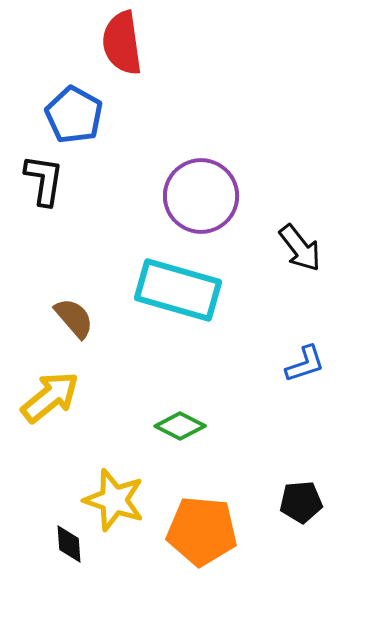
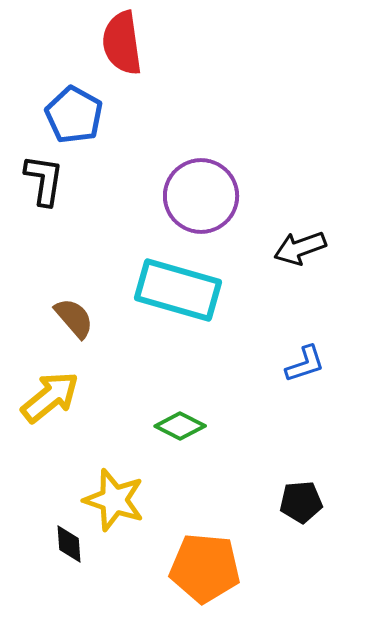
black arrow: rotated 108 degrees clockwise
orange pentagon: moved 3 px right, 37 px down
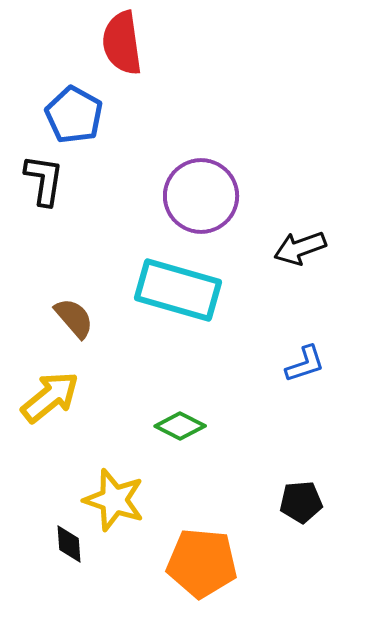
orange pentagon: moved 3 px left, 5 px up
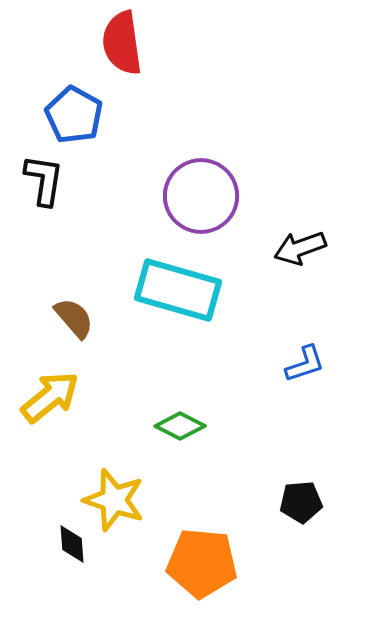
black diamond: moved 3 px right
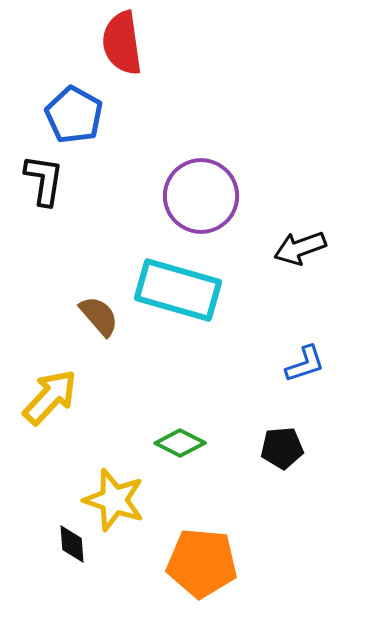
brown semicircle: moved 25 px right, 2 px up
yellow arrow: rotated 8 degrees counterclockwise
green diamond: moved 17 px down
black pentagon: moved 19 px left, 54 px up
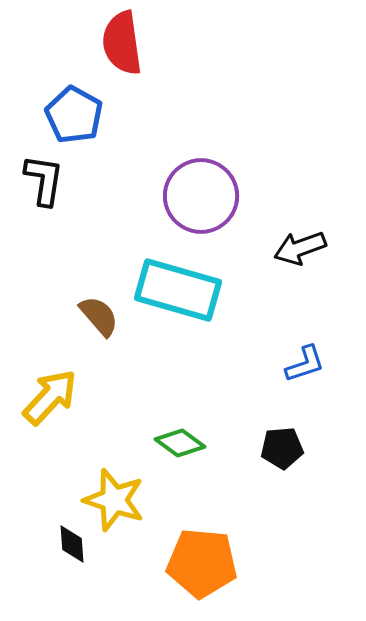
green diamond: rotated 9 degrees clockwise
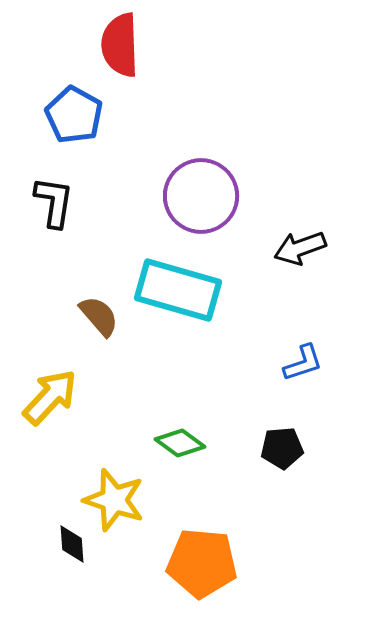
red semicircle: moved 2 px left, 2 px down; rotated 6 degrees clockwise
black L-shape: moved 10 px right, 22 px down
blue L-shape: moved 2 px left, 1 px up
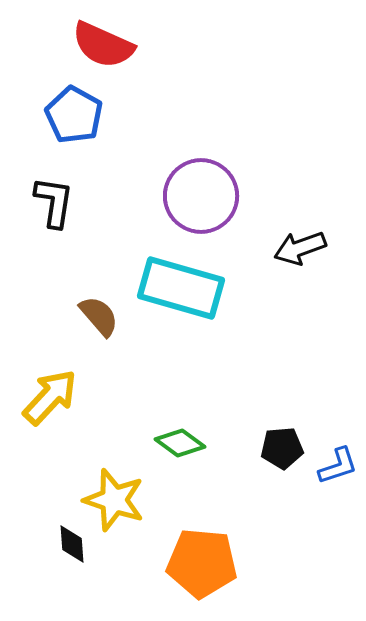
red semicircle: moved 17 px left; rotated 64 degrees counterclockwise
cyan rectangle: moved 3 px right, 2 px up
blue L-shape: moved 35 px right, 103 px down
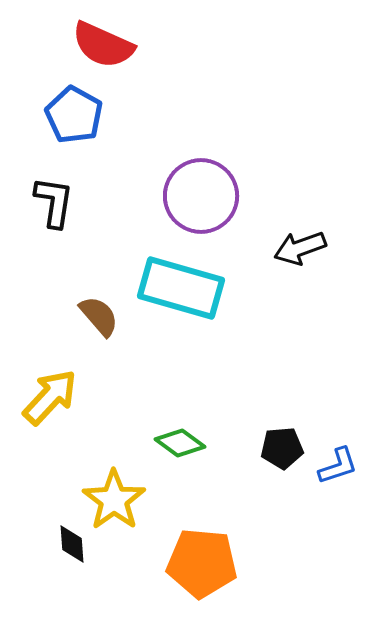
yellow star: rotated 18 degrees clockwise
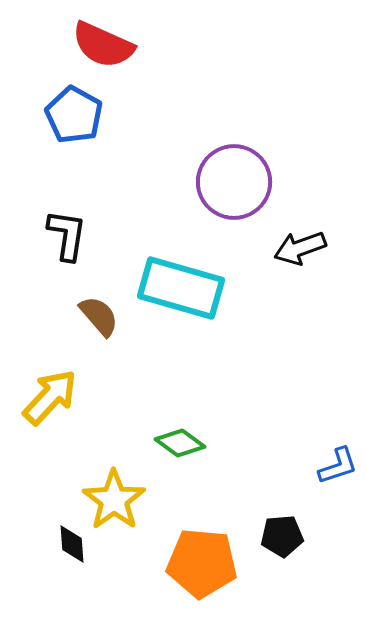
purple circle: moved 33 px right, 14 px up
black L-shape: moved 13 px right, 33 px down
black pentagon: moved 88 px down
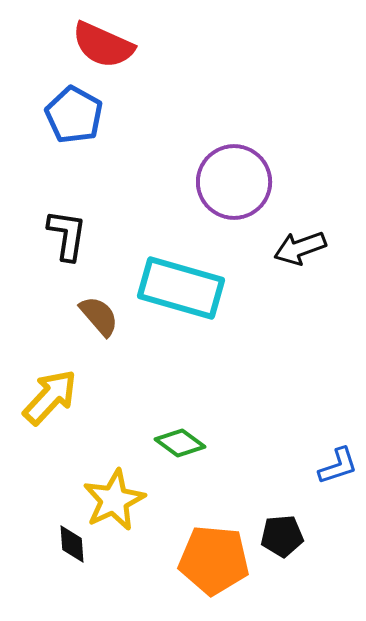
yellow star: rotated 10 degrees clockwise
orange pentagon: moved 12 px right, 3 px up
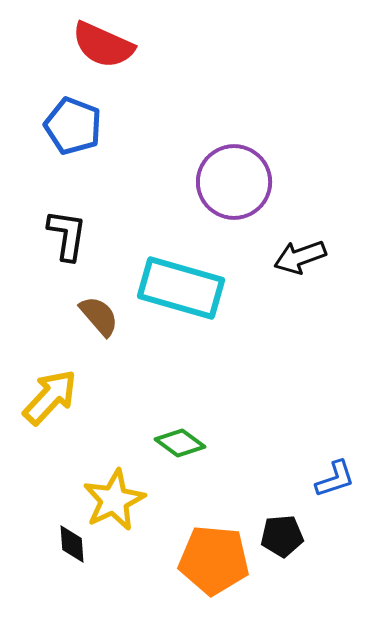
blue pentagon: moved 1 px left, 11 px down; rotated 8 degrees counterclockwise
black arrow: moved 9 px down
blue L-shape: moved 3 px left, 13 px down
